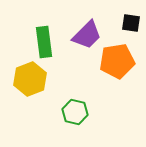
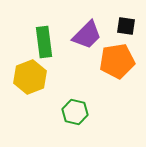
black square: moved 5 px left, 3 px down
yellow hexagon: moved 2 px up
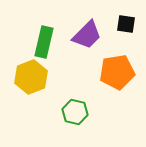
black square: moved 2 px up
green rectangle: rotated 20 degrees clockwise
orange pentagon: moved 11 px down
yellow hexagon: moved 1 px right
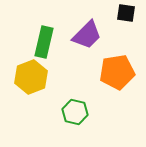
black square: moved 11 px up
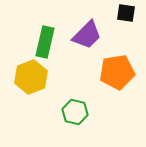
green rectangle: moved 1 px right
